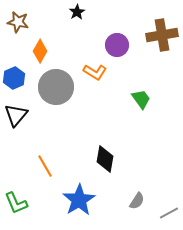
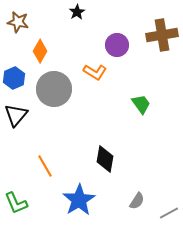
gray circle: moved 2 px left, 2 px down
green trapezoid: moved 5 px down
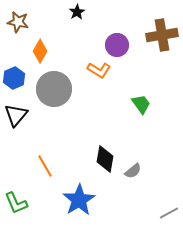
orange L-shape: moved 4 px right, 2 px up
gray semicircle: moved 4 px left, 30 px up; rotated 18 degrees clockwise
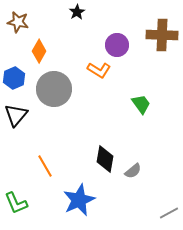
brown cross: rotated 12 degrees clockwise
orange diamond: moved 1 px left
blue star: rotated 8 degrees clockwise
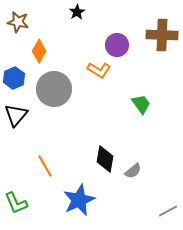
gray line: moved 1 px left, 2 px up
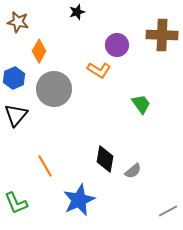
black star: rotated 14 degrees clockwise
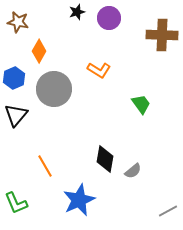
purple circle: moved 8 px left, 27 px up
